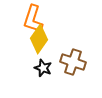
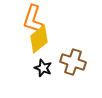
yellow diamond: rotated 16 degrees clockwise
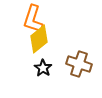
brown cross: moved 6 px right, 2 px down
black star: rotated 12 degrees clockwise
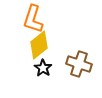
yellow diamond: moved 6 px down
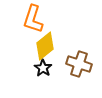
yellow diamond: moved 6 px right, 1 px down
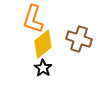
yellow diamond: moved 2 px left, 2 px up
brown cross: moved 25 px up
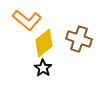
orange L-shape: moved 6 px left, 1 px down; rotated 68 degrees counterclockwise
yellow diamond: moved 1 px right, 1 px up
